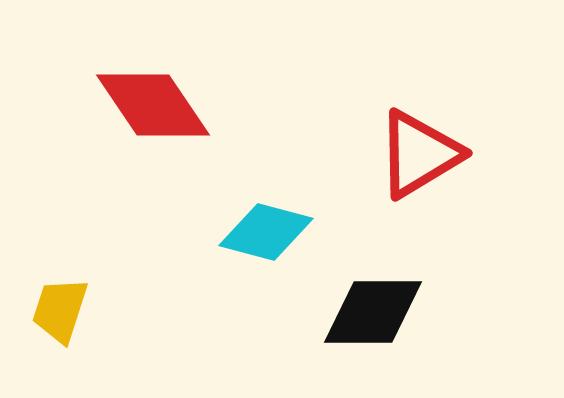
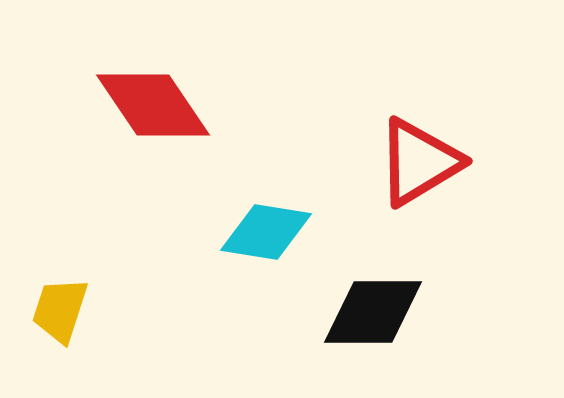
red triangle: moved 8 px down
cyan diamond: rotated 6 degrees counterclockwise
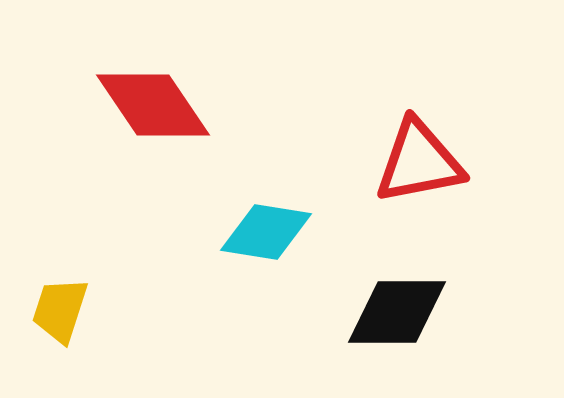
red triangle: rotated 20 degrees clockwise
black diamond: moved 24 px right
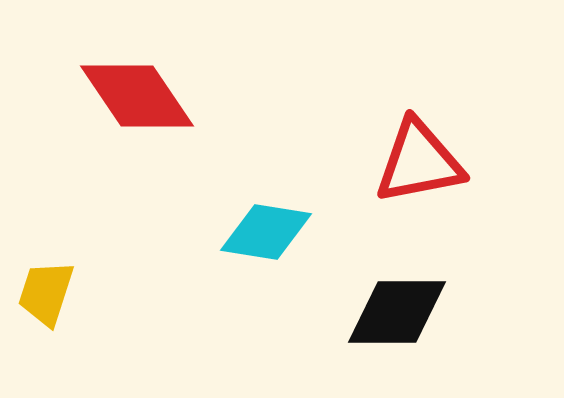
red diamond: moved 16 px left, 9 px up
yellow trapezoid: moved 14 px left, 17 px up
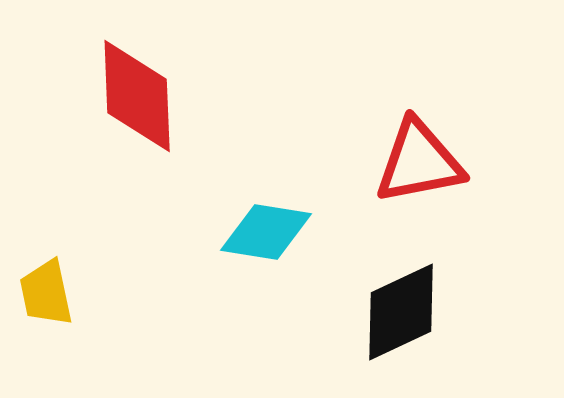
red diamond: rotated 32 degrees clockwise
yellow trapezoid: rotated 30 degrees counterclockwise
black diamond: moved 4 px right; rotated 25 degrees counterclockwise
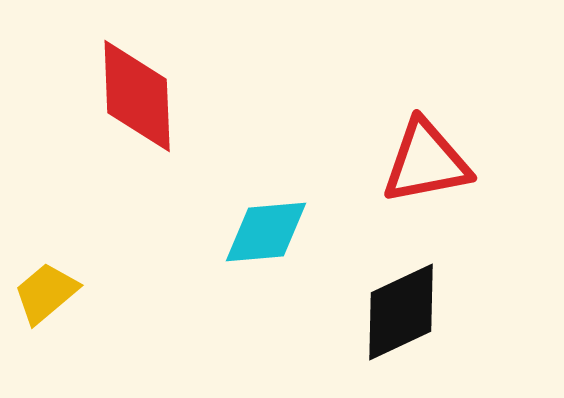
red triangle: moved 7 px right
cyan diamond: rotated 14 degrees counterclockwise
yellow trapezoid: rotated 62 degrees clockwise
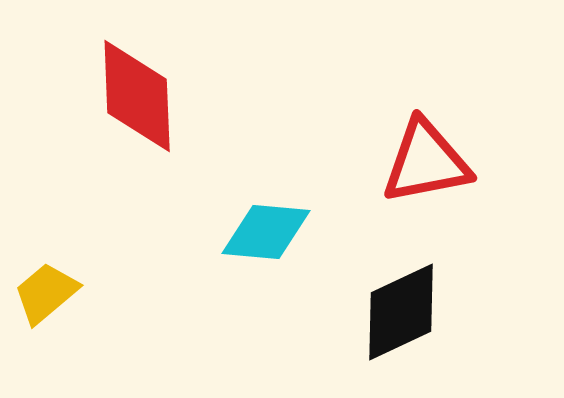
cyan diamond: rotated 10 degrees clockwise
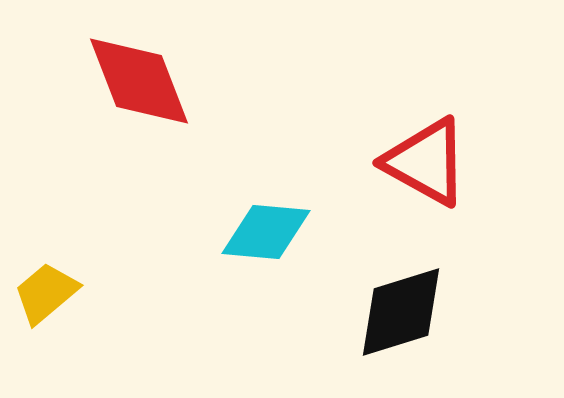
red diamond: moved 2 px right, 15 px up; rotated 19 degrees counterclockwise
red triangle: rotated 40 degrees clockwise
black diamond: rotated 8 degrees clockwise
